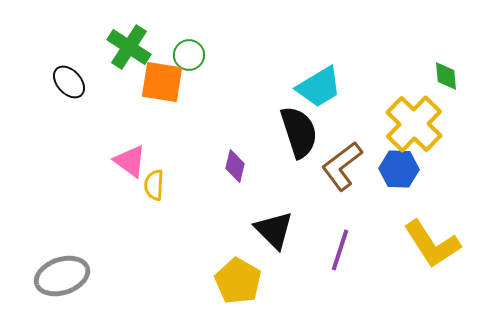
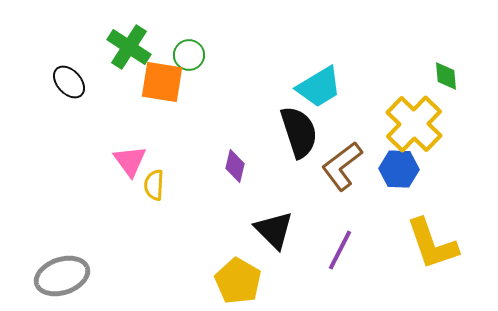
pink triangle: rotated 18 degrees clockwise
yellow L-shape: rotated 14 degrees clockwise
purple line: rotated 9 degrees clockwise
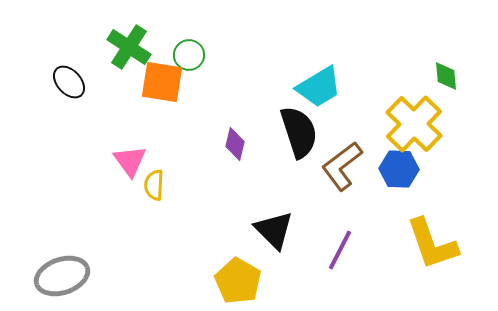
purple diamond: moved 22 px up
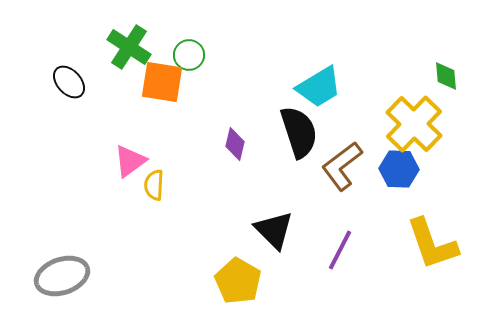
pink triangle: rotated 30 degrees clockwise
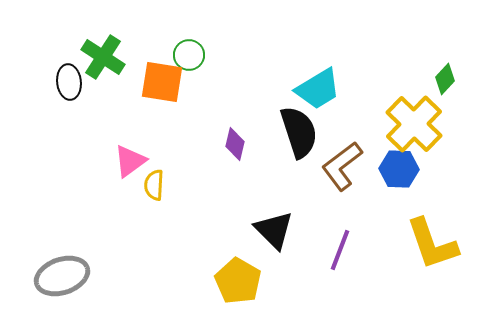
green cross: moved 26 px left, 10 px down
green diamond: moved 1 px left, 3 px down; rotated 48 degrees clockwise
black ellipse: rotated 36 degrees clockwise
cyan trapezoid: moved 1 px left, 2 px down
purple line: rotated 6 degrees counterclockwise
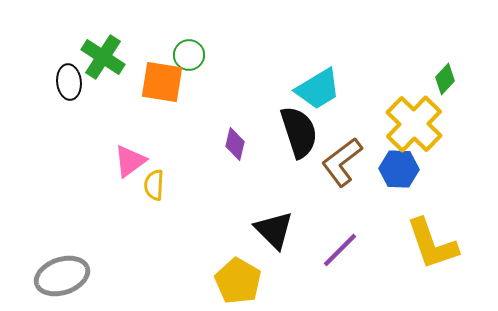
brown L-shape: moved 4 px up
purple line: rotated 24 degrees clockwise
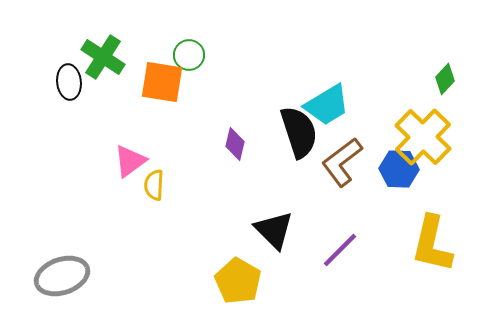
cyan trapezoid: moved 9 px right, 16 px down
yellow cross: moved 9 px right, 13 px down
yellow L-shape: rotated 32 degrees clockwise
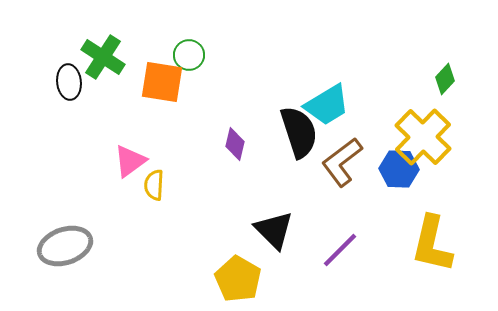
gray ellipse: moved 3 px right, 30 px up
yellow pentagon: moved 2 px up
